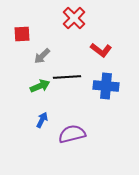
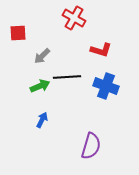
red cross: rotated 15 degrees counterclockwise
red square: moved 4 px left, 1 px up
red L-shape: rotated 20 degrees counterclockwise
blue cross: rotated 15 degrees clockwise
purple semicircle: moved 19 px right, 12 px down; rotated 120 degrees clockwise
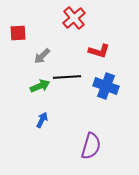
red cross: rotated 20 degrees clockwise
red L-shape: moved 2 px left, 1 px down
